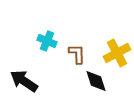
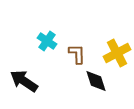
cyan cross: rotated 12 degrees clockwise
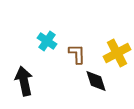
black arrow: rotated 44 degrees clockwise
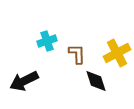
cyan cross: rotated 36 degrees clockwise
black arrow: rotated 104 degrees counterclockwise
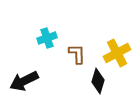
cyan cross: moved 3 px up
black diamond: moved 2 px right; rotated 35 degrees clockwise
